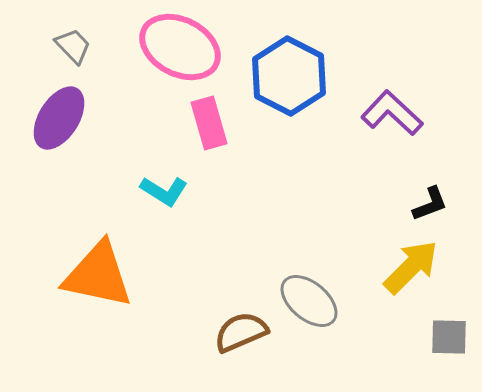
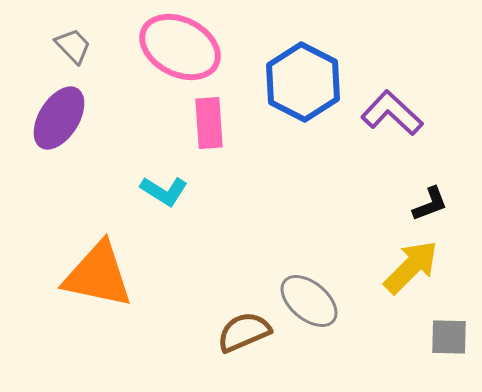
blue hexagon: moved 14 px right, 6 px down
pink rectangle: rotated 12 degrees clockwise
brown semicircle: moved 3 px right
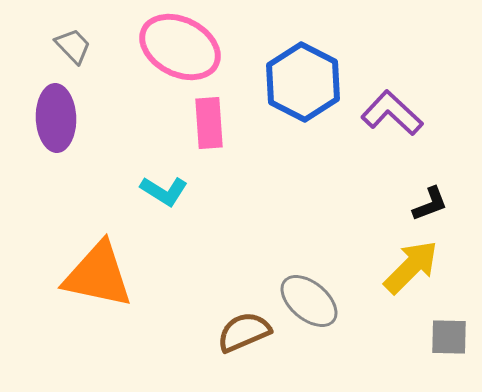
purple ellipse: moved 3 px left; rotated 34 degrees counterclockwise
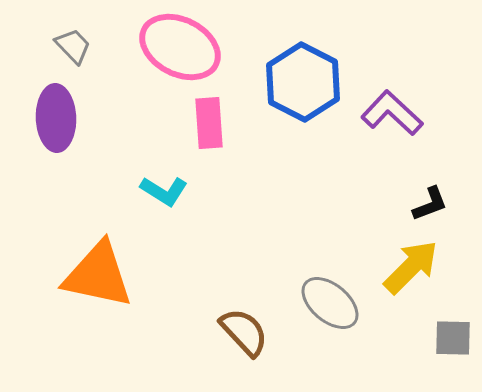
gray ellipse: moved 21 px right, 2 px down
brown semicircle: rotated 70 degrees clockwise
gray square: moved 4 px right, 1 px down
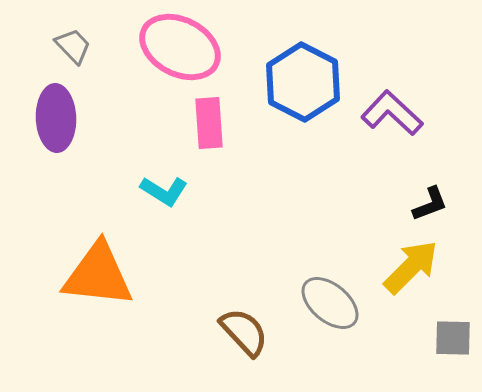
orange triangle: rotated 6 degrees counterclockwise
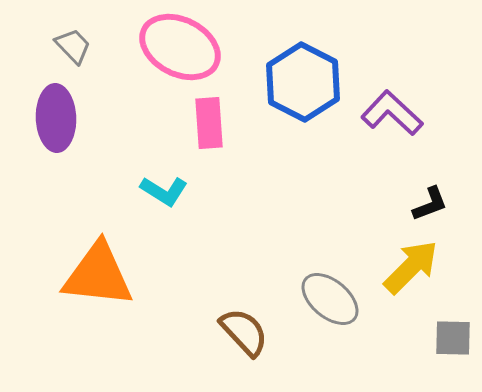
gray ellipse: moved 4 px up
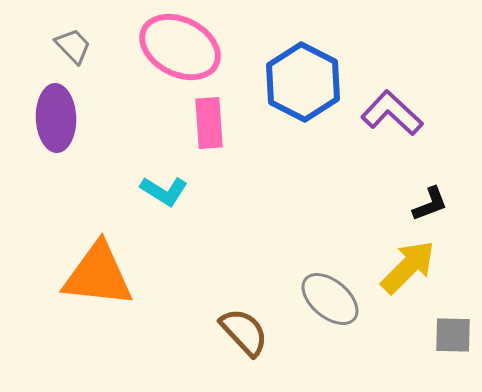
yellow arrow: moved 3 px left
gray square: moved 3 px up
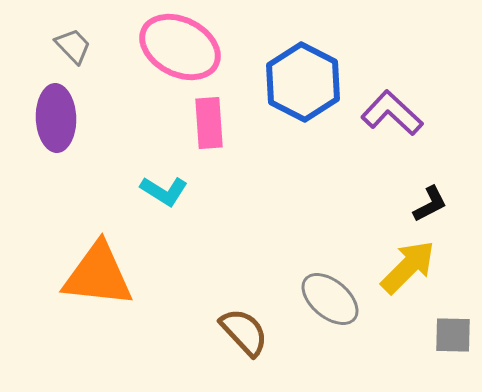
black L-shape: rotated 6 degrees counterclockwise
